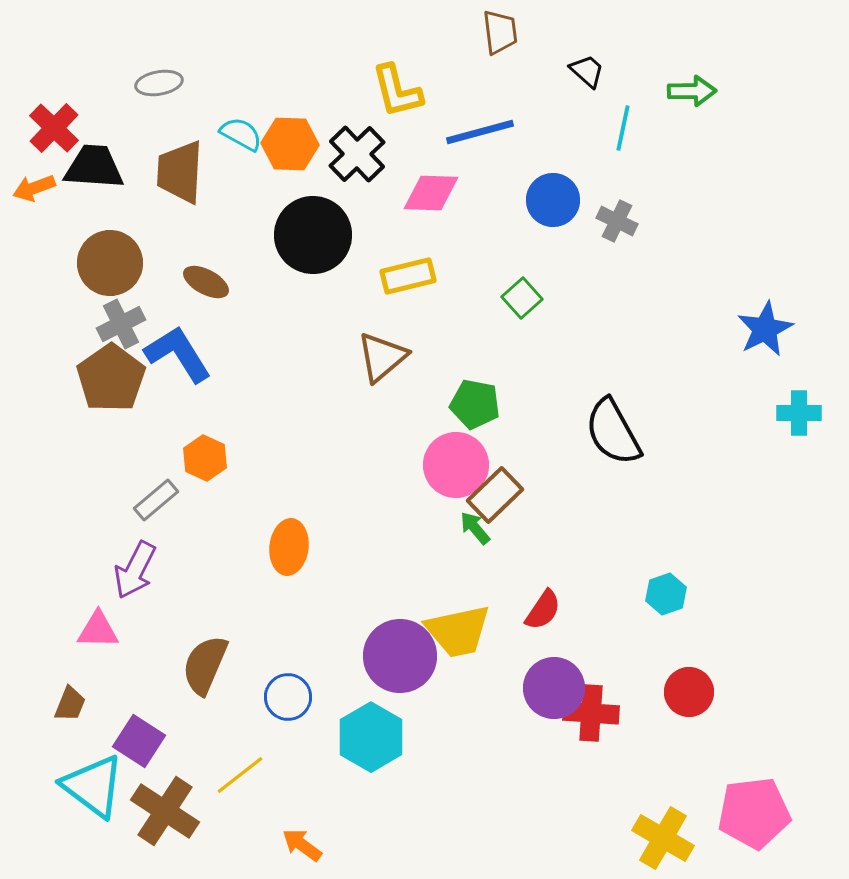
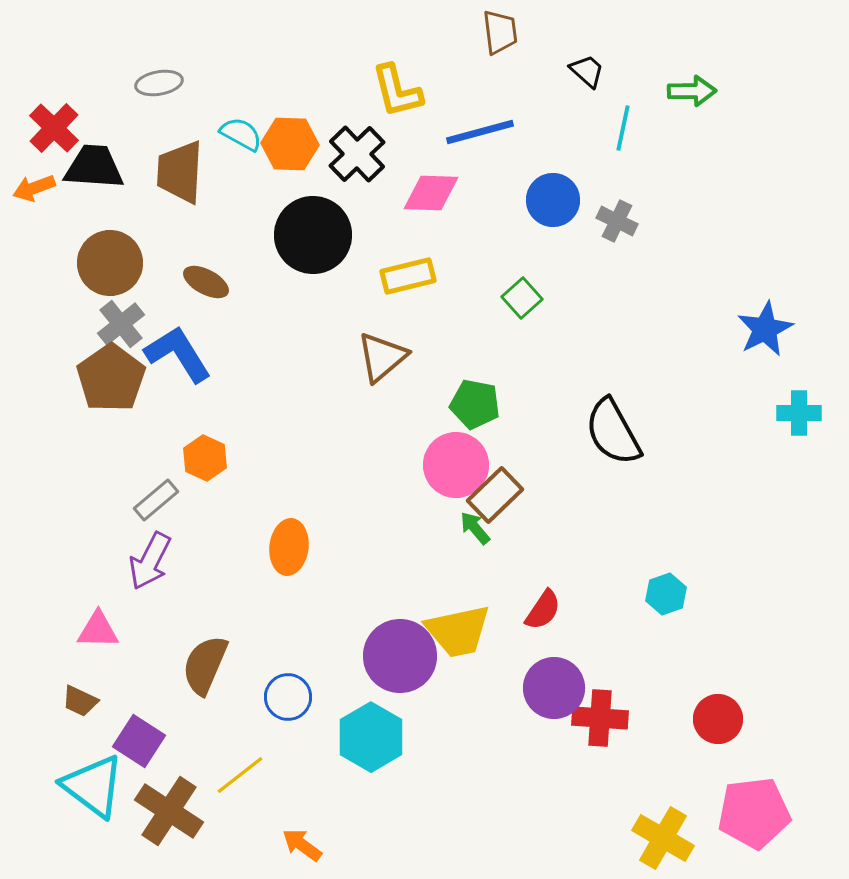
gray cross at (121, 324): rotated 12 degrees counterclockwise
purple arrow at (135, 570): moved 15 px right, 9 px up
red circle at (689, 692): moved 29 px right, 27 px down
brown trapezoid at (70, 704): moved 10 px right, 3 px up; rotated 93 degrees clockwise
red cross at (591, 713): moved 9 px right, 5 px down
brown cross at (165, 811): moved 4 px right
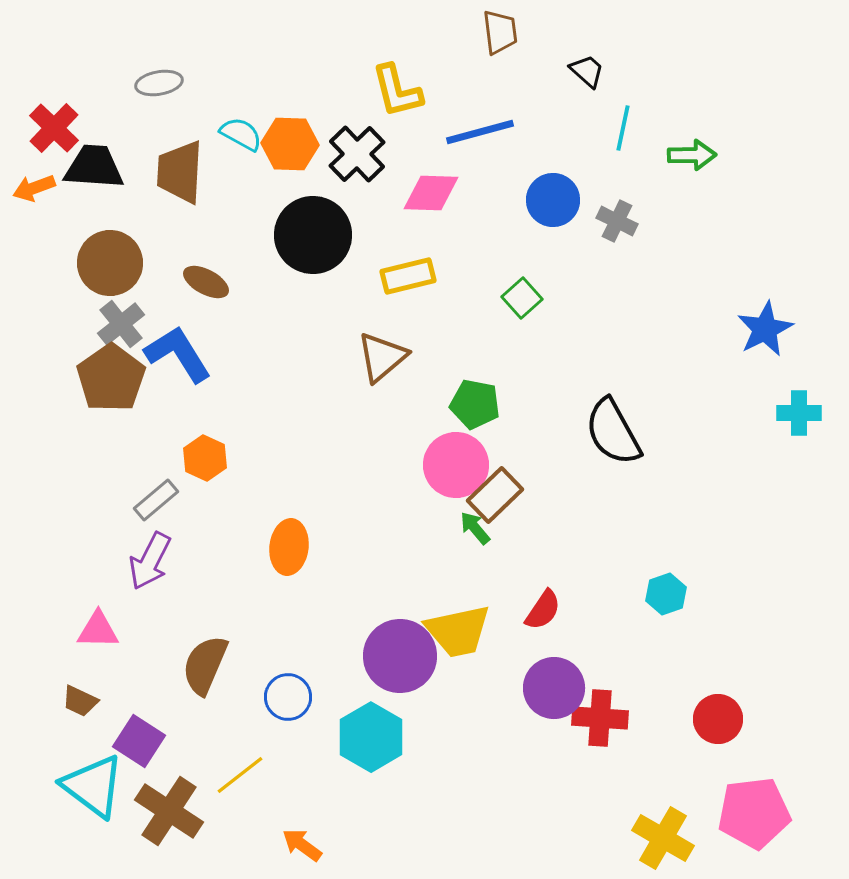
green arrow at (692, 91): moved 64 px down
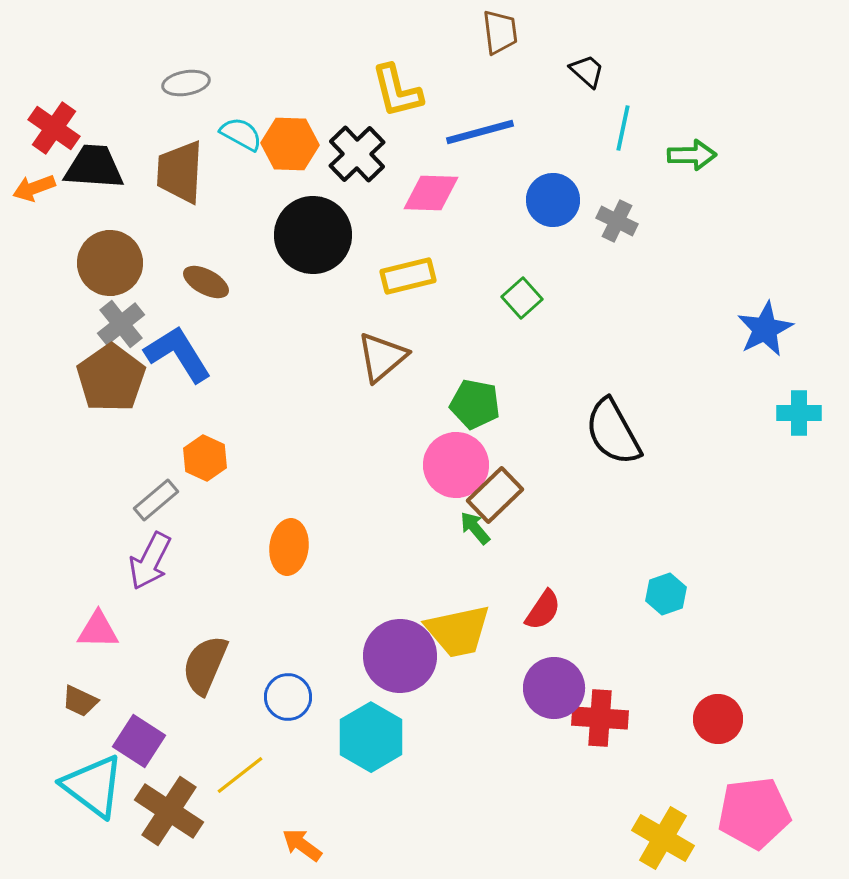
gray ellipse at (159, 83): moved 27 px right
red cross at (54, 128): rotated 9 degrees counterclockwise
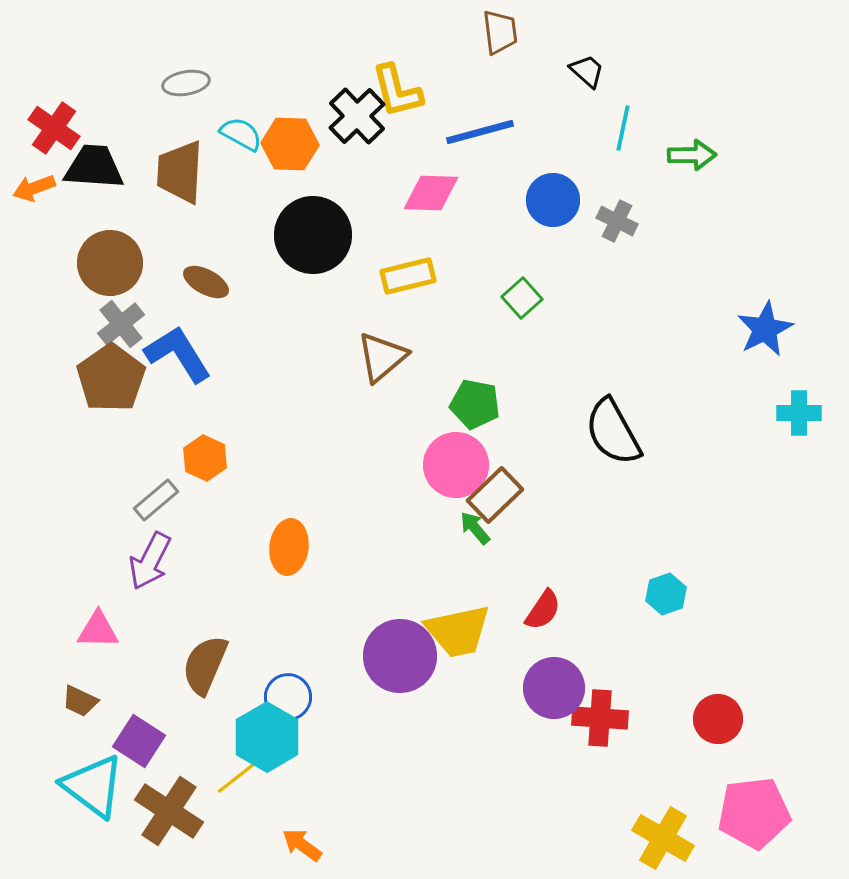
black cross at (357, 154): moved 38 px up
cyan hexagon at (371, 737): moved 104 px left
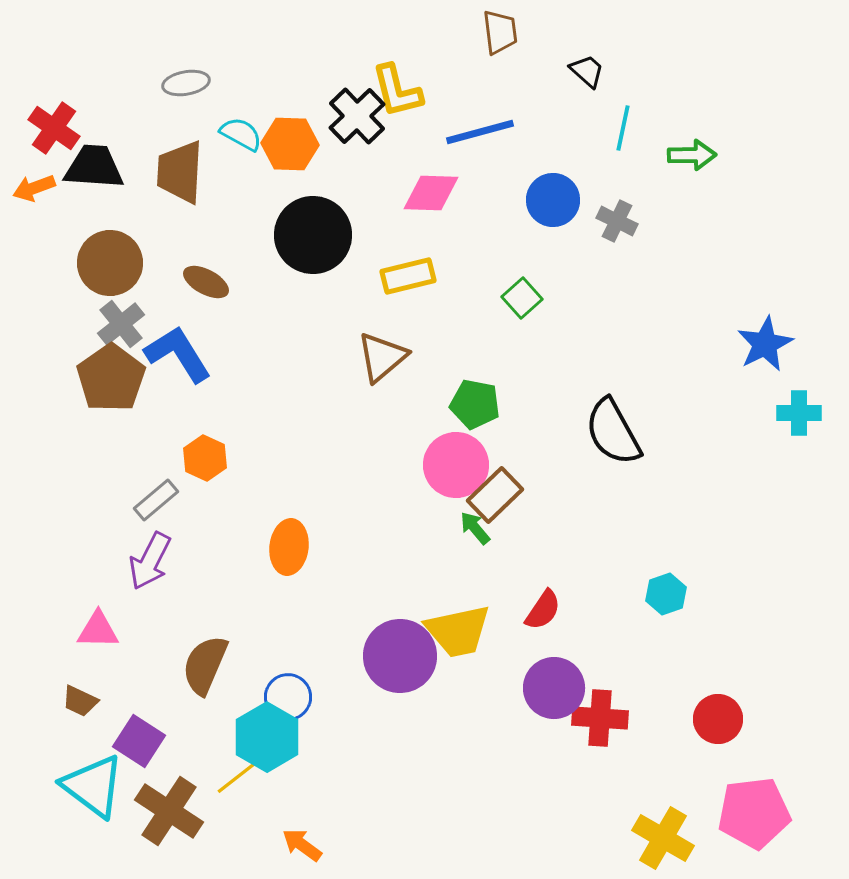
blue star at (765, 329): moved 15 px down
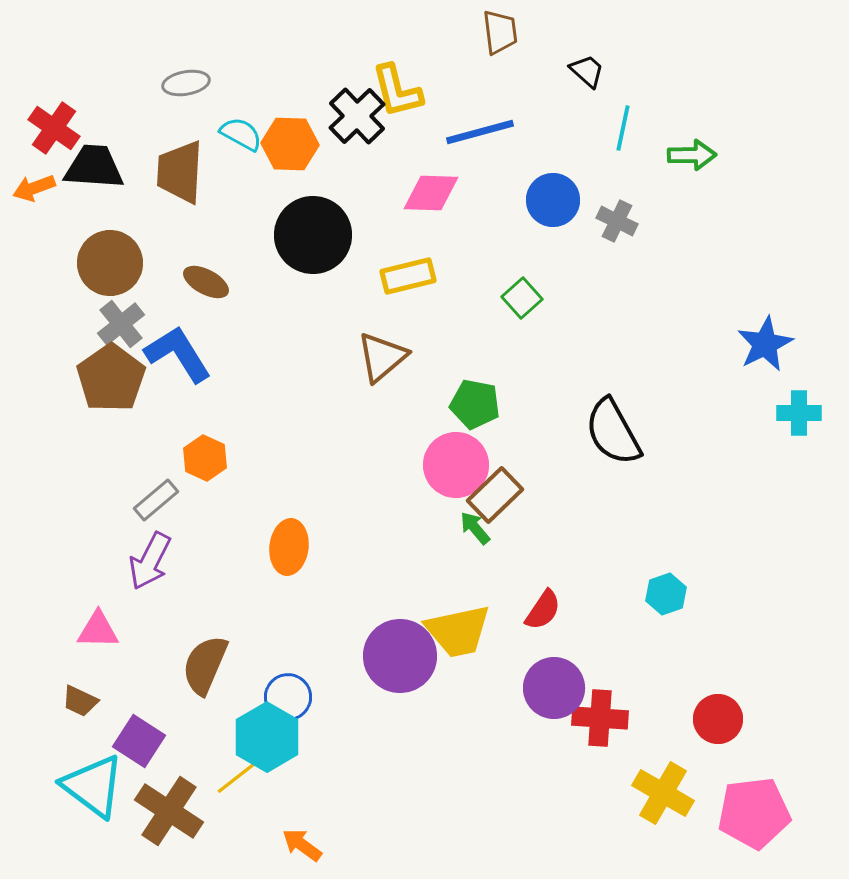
yellow cross at (663, 838): moved 45 px up
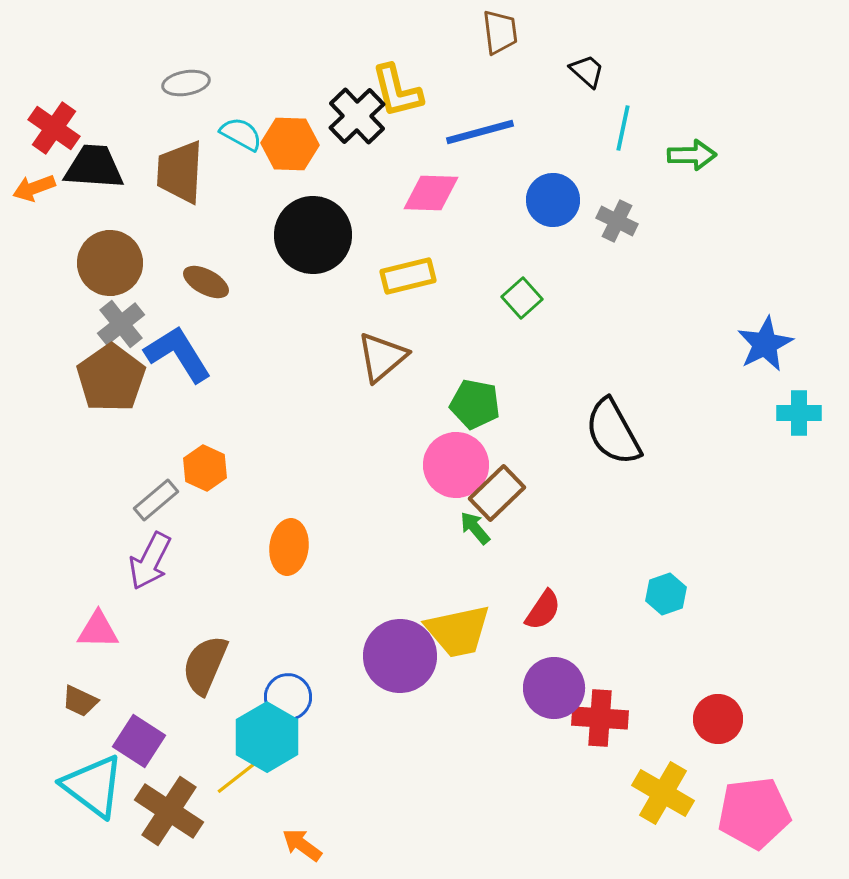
orange hexagon at (205, 458): moved 10 px down
brown rectangle at (495, 495): moved 2 px right, 2 px up
